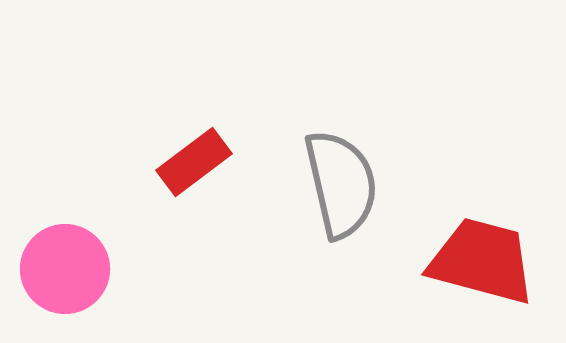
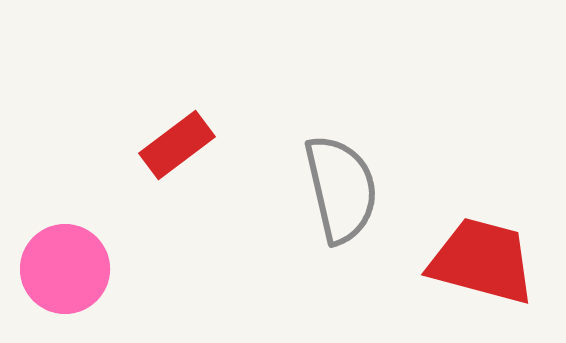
red rectangle: moved 17 px left, 17 px up
gray semicircle: moved 5 px down
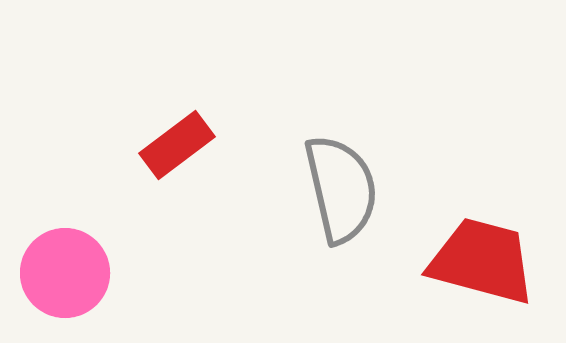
pink circle: moved 4 px down
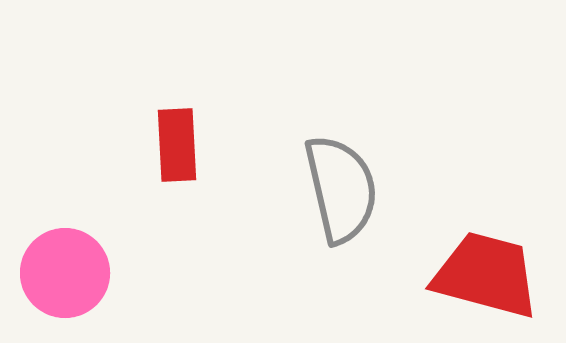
red rectangle: rotated 56 degrees counterclockwise
red trapezoid: moved 4 px right, 14 px down
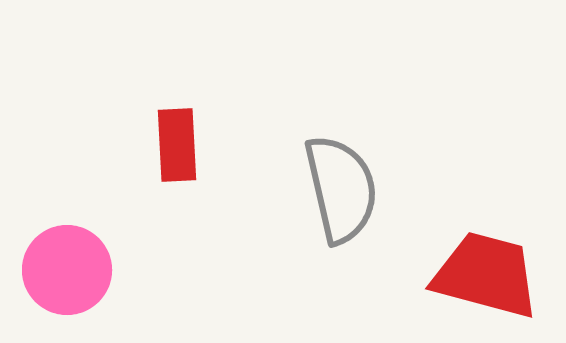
pink circle: moved 2 px right, 3 px up
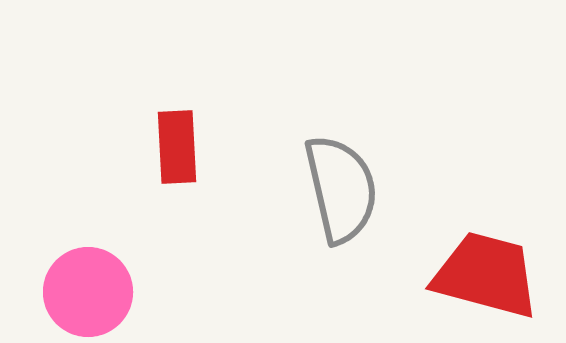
red rectangle: moved 2 px down
pink circle: moved 21 px right, 22 px down
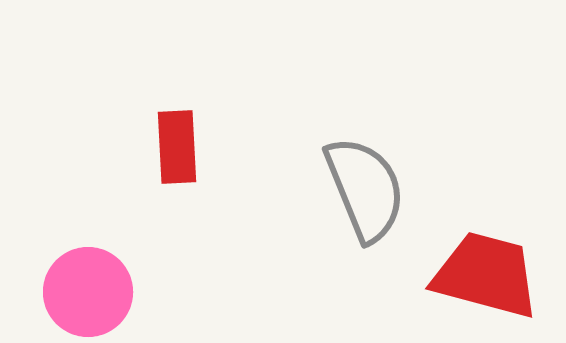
gray semicircle: moved 24 px right; rotated 9 degrees counterclockwise
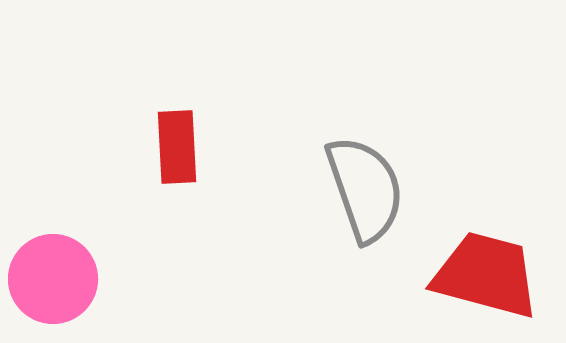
gray semicircle: rotated 3 degrees clockwise
pink circle: moved 35 px left, 13 px up
